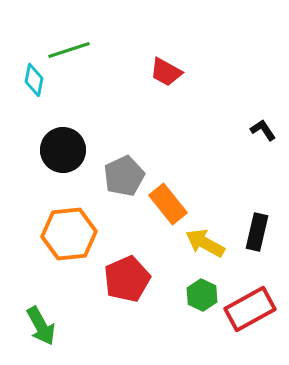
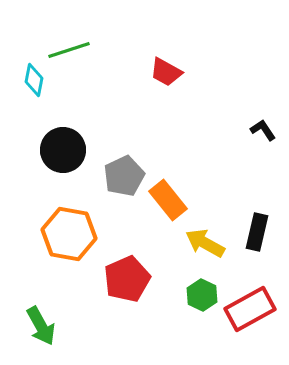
orange rectangle: moved 4 px up
orange hexagon: rotated 16 degrees clockwise
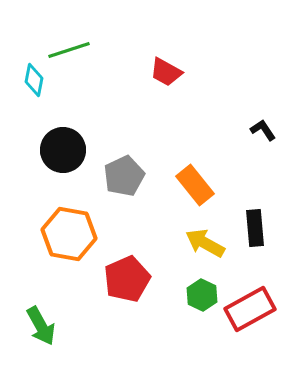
orange rectangle: moved 27 px right, 15 px up
black rectangle: moved 2 px left, 4 px up; rotated 18 degrees counterclockwise
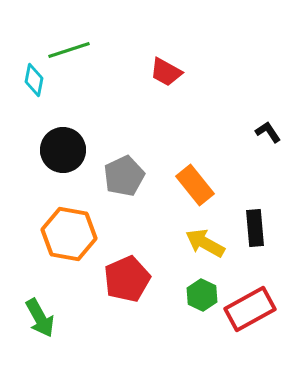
black L-shape: moved 5 px right, 2 px down
green arrow: moved 1 px left, 8 px up
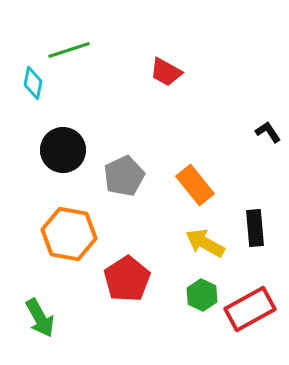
cyan diamond: moved 1 px left, 3 px down
red pentagon: rotated 9 degrees counterclockwise
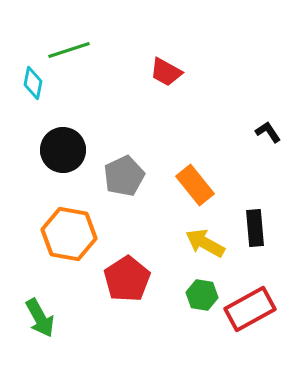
green hexagon: rotated 16 degrees counterclockwise
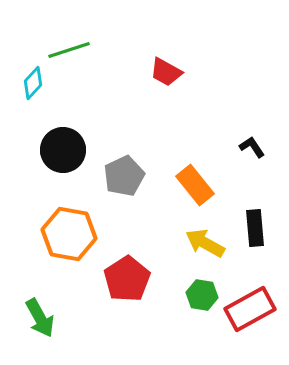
cyan diamond: rotated 32 degrees clockwise
black L-shape: moved 16 px left, 15 px down
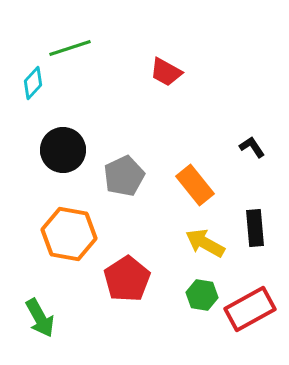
green line: moved 1 px right, 2 px up
